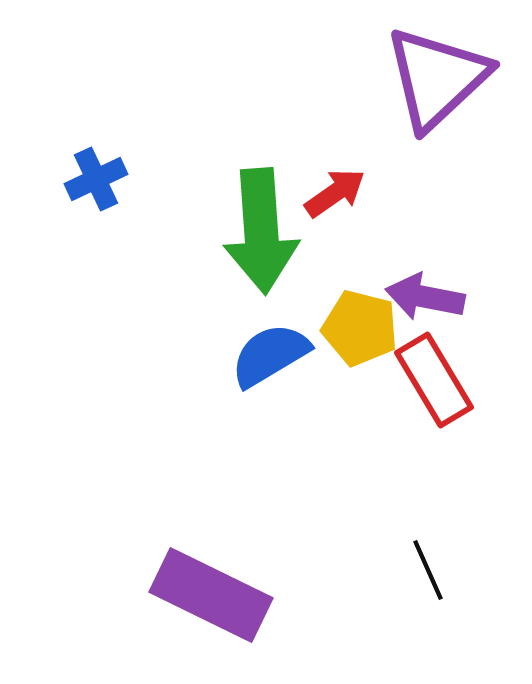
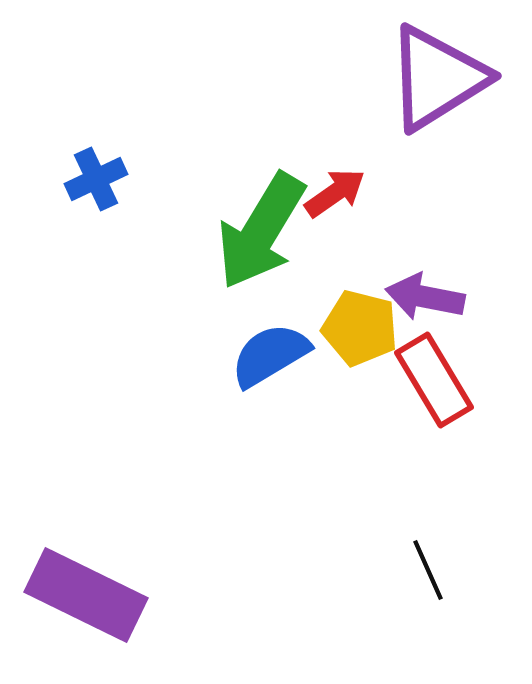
purple triangle: rotated 11 degrees clockwise
green arrow: rotated 35 degrees clockwise
purple rectangle: moved 125 px left
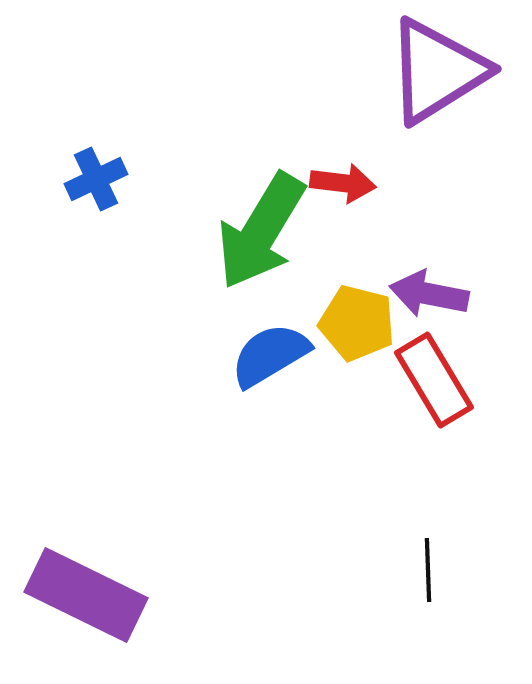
purple triangle: moved 7 px up
red arrow: moved 8 px right, 10 px up; rotated 42 degrees clockwise
purple arrow: moved 4 px right, 3 px up
yellow pentagon: moved 3 px left, 5 px up
black line: rotated 22 degrees clockwise
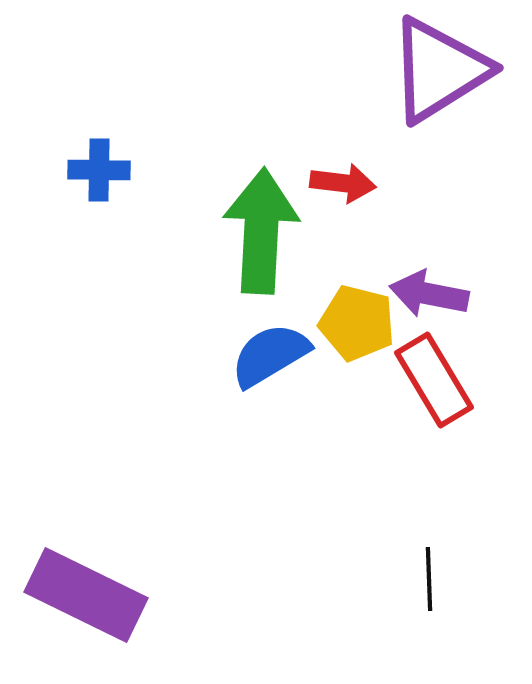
purple triangle: moved 2 px right, 1 px up
blue cross: moved 3 px right, 9 px up; rotated 26 degrees clockwise
green arrow: rotated 152 degrees clockwise
black line: moved 1 px right, 9 px down
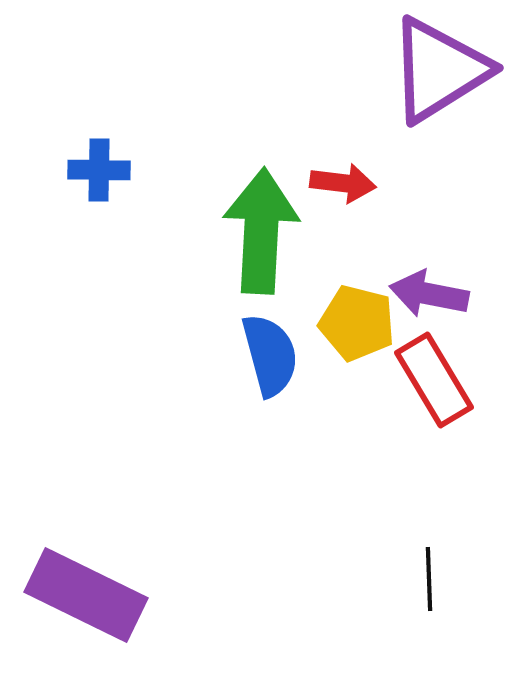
blue semicircle: rotated 106 degrees clockwise
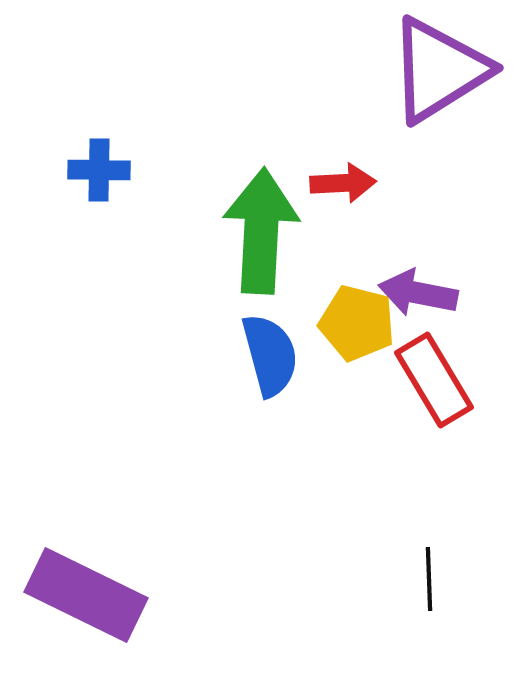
red arrow: rotated 10 degrees counterclockwise
purple arrow: moved 11 px left, 1 px up
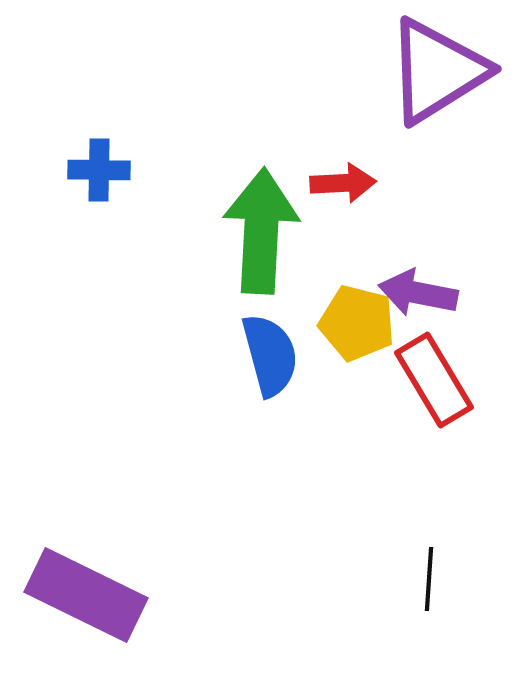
purple triangle: moved 2 px left, 1 px down
black line: rotated 6 degrees clockwise
